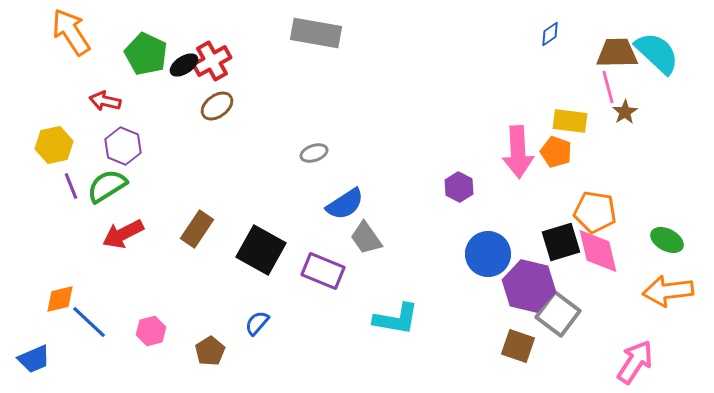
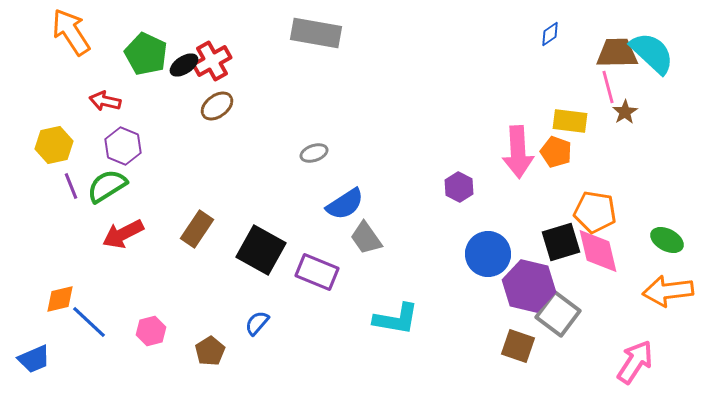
cyan semicircle at (657, 53): moved 5 px left
purple rectangle at (323, 271): moved 6 px left, 1 px down
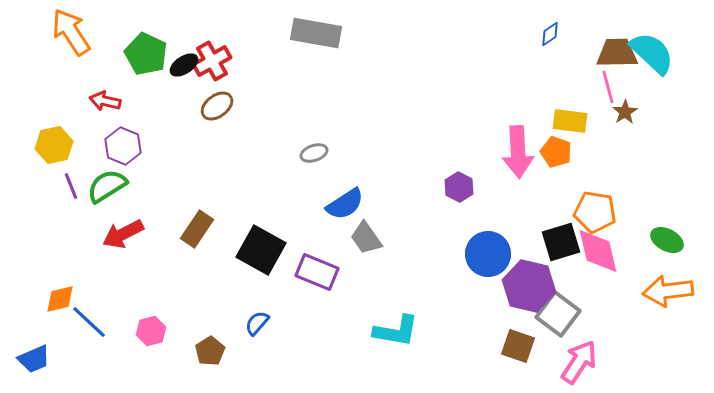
cyan L-shape at (396, 319): moved 12 px down
pink arrow at (635, 362): moved 56 px left
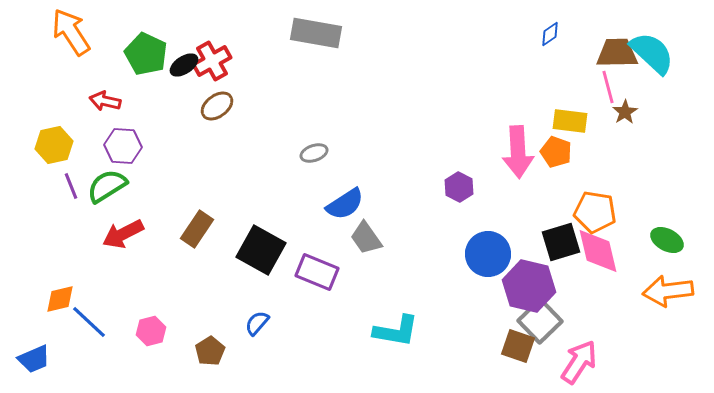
purple hexagon at (123, 146): rotated 18 degrees counterclockwise
gray square at (558, 314): moved 18 px left, 7 px down; rotated 9 degrees clockwise
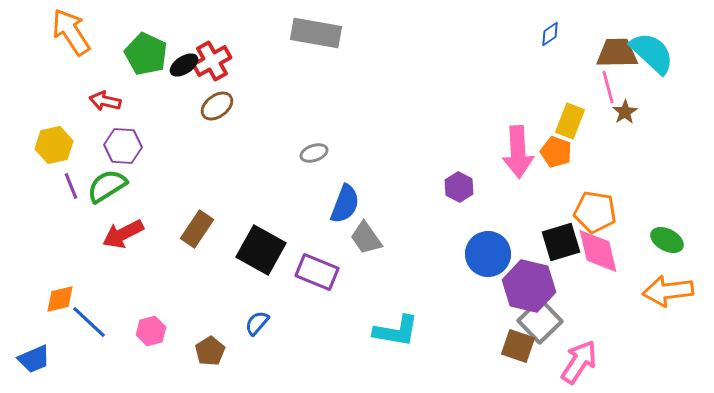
yellow rectangle at (570, 121): rotated 76 degrees counterclockwise
blue semicircle at (345, 204): rotated 36 degrees counterclockwise
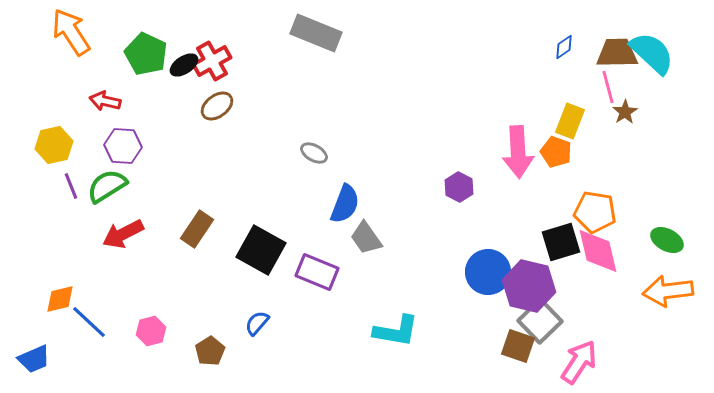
gray rectangle at (316, 33): rotated 12 degrees clockwise
blue diamond at (550, 34): moved 14 px right, 13 px down
gray ellipse at (314, 153): rotated 48 degrees clockwise
blue circle at (488, 254): moved 18 px down
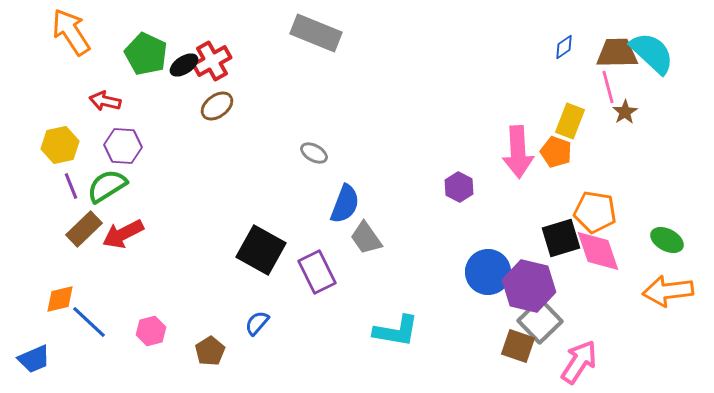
yellow hexagon at (54, 145): moved 6 px right
brown rectangle at (197, 229): moved 113 px left; rotated 12 degrees clockwise
black square at (561, 242): moved 4 px up
pink diamond at (598, 251): rotated 6 degrees counterclockwise
purple rectangle at (317, 272): rotated 42 degrees clockwise
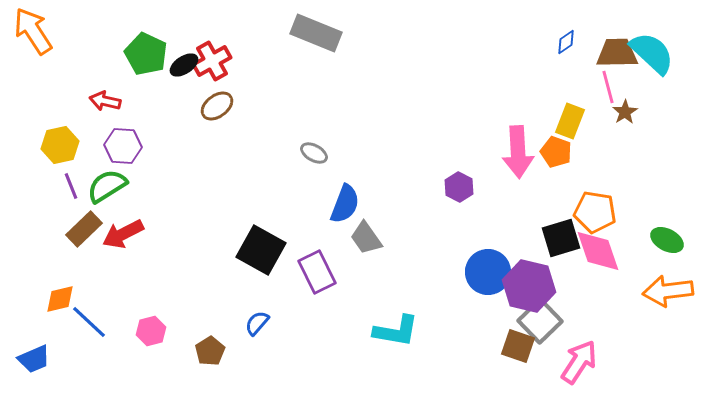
orange arrow at (71, 32): moved 38 px left, 1 px up
blue diamond at (564, 47): moved 2 px right, 5 px up
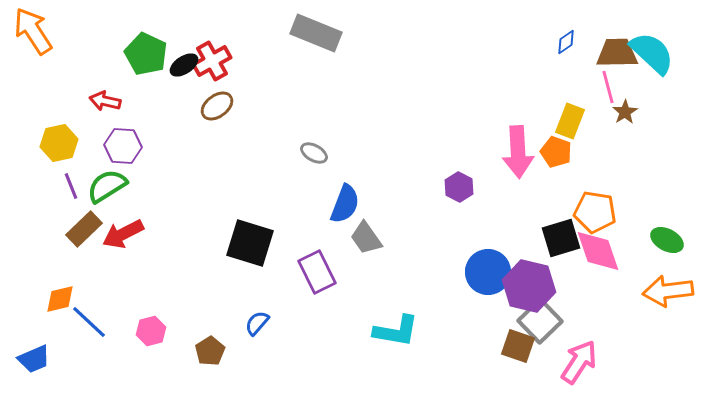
yellow hexagon at (60, 145): moved 1 px left, 2 px up
black square at (261, 250): moved 11 px left, 7 px up; rotated 12 degrees counterclockwise
